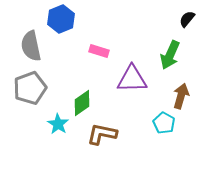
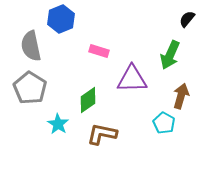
gray pentagon: rotated 20 degrees counterclockwise
green diamond: moved 6 px right, 3 px up
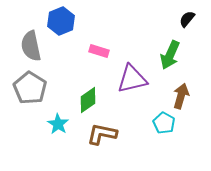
blue hexagon: moved 2 px down
purple triangle: rotated 12 degrees counterclockwise
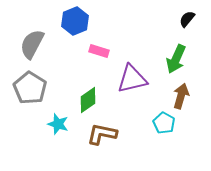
blue hexagon: moved 14 px right
gray semicircle: moved 1 px right, 2 px up; rotated 40 degrees clockwise
green arrow: moved 6 px right, 4 px down
cyan star: rotated 15 degrees counterclockwise
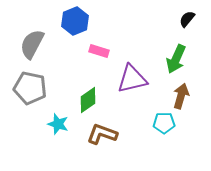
gray pentagon: rotated 20 degrees counterclockwise
cyan pentagon: rotated 30 degrees counterclockwise
brown L-shape: rotated 8 degrees clockwise
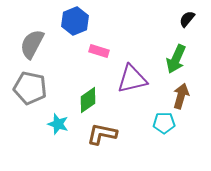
brown L-shape: rotated 8 degrees counterclockwise
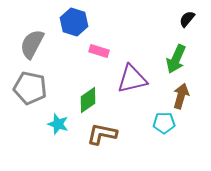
blue hexagon: moved 1 px left, 1 px down; rotated 20 degrees counterclockwise
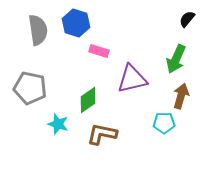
blue hexagon: moved 2 px right, 1 px down
gray semicircle: moved 6 px right, 14 px up; rotated 144 degrees clockwise
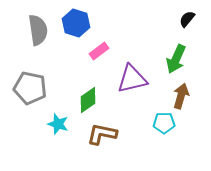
pink rectangle: rotated 54 degrees counterclockwise
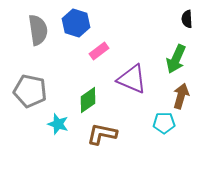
black semicircle: rotated 42 degrees counterclockwise
purple triangle: rotated 36 degrees clockwise
gray pentagon: moved 3 px down
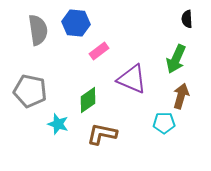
blue hexagon: rotated 12 degrees counterclockwise
